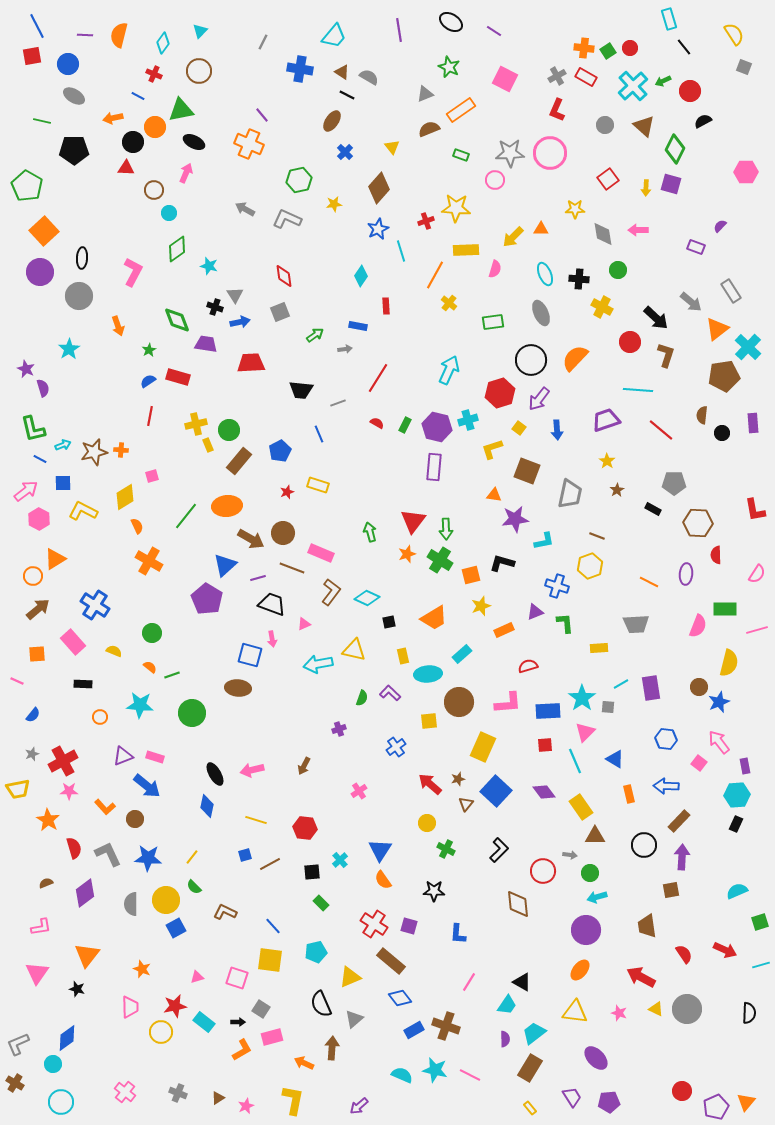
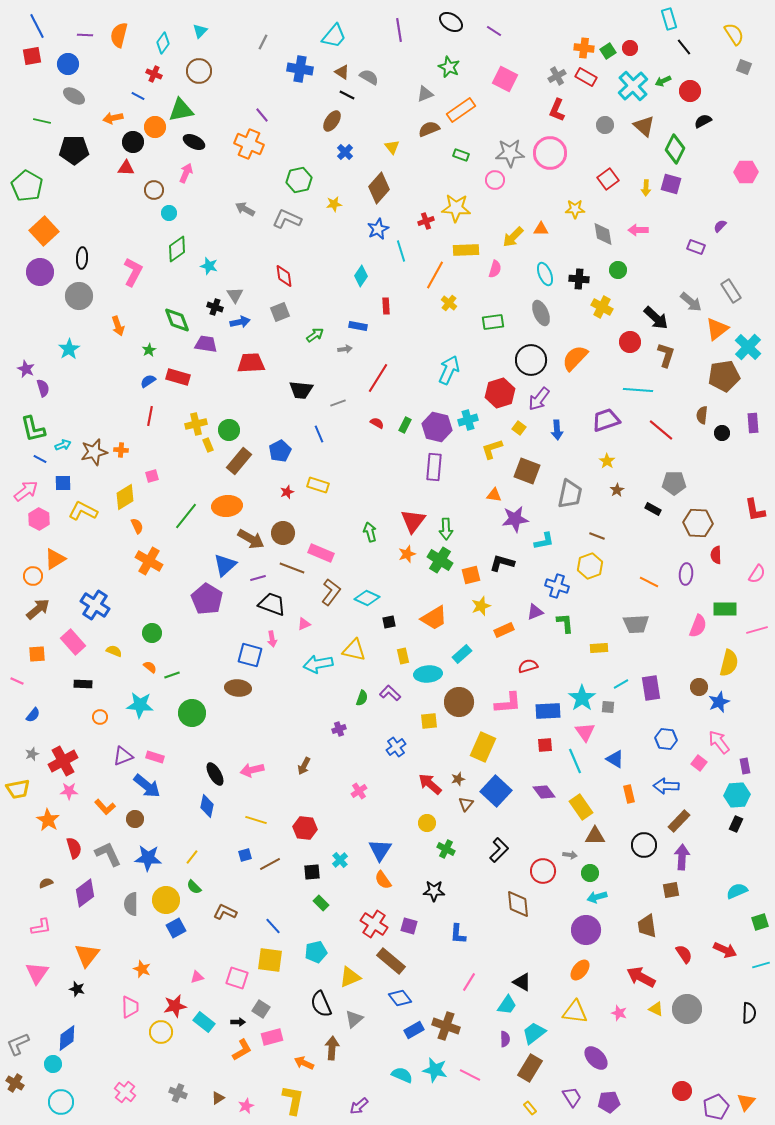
pink triangle at (585, 732): rotated 20 degrees counterclockwise
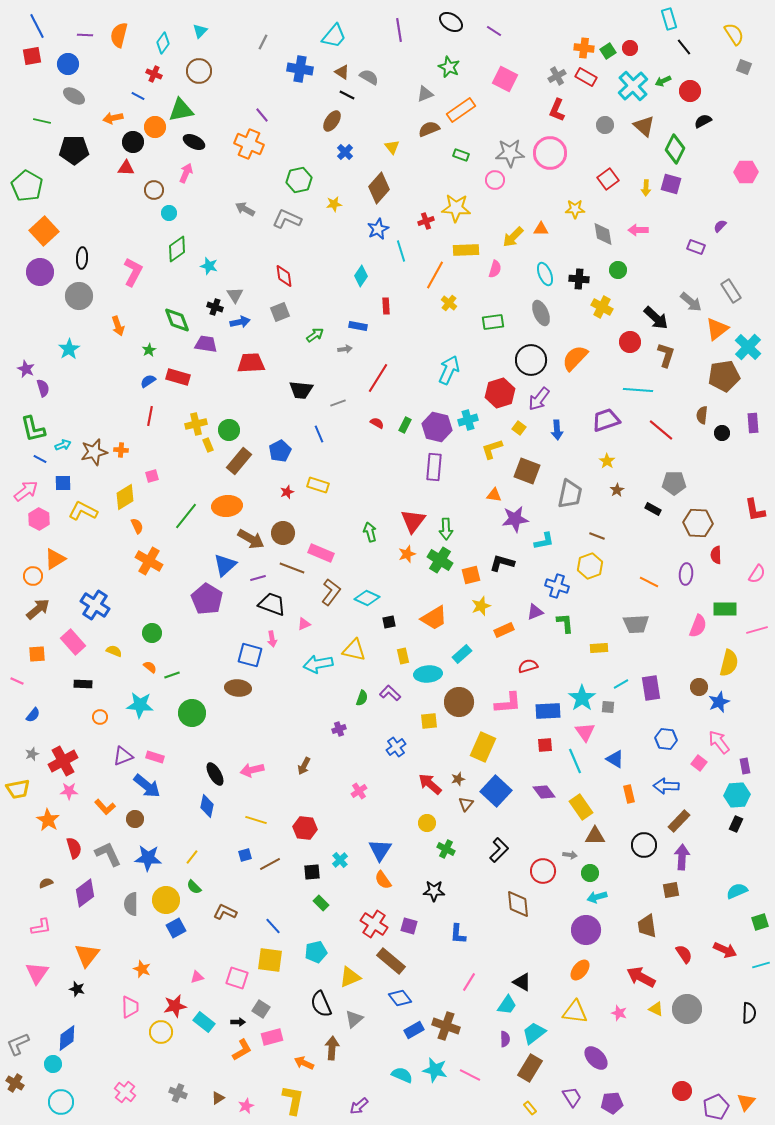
purple pentagon at (609, 1102): moved 3 px right, 1 px down
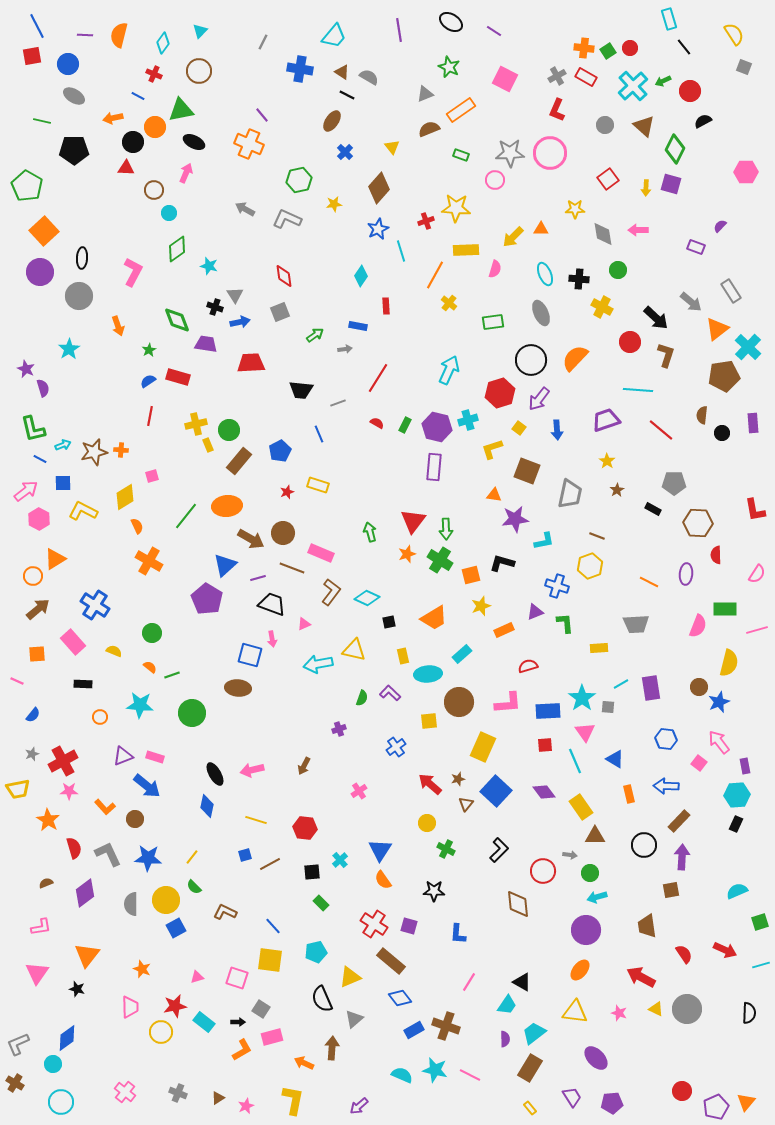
black semicircle at (321, 1004): moved 1 px right, 5 px up
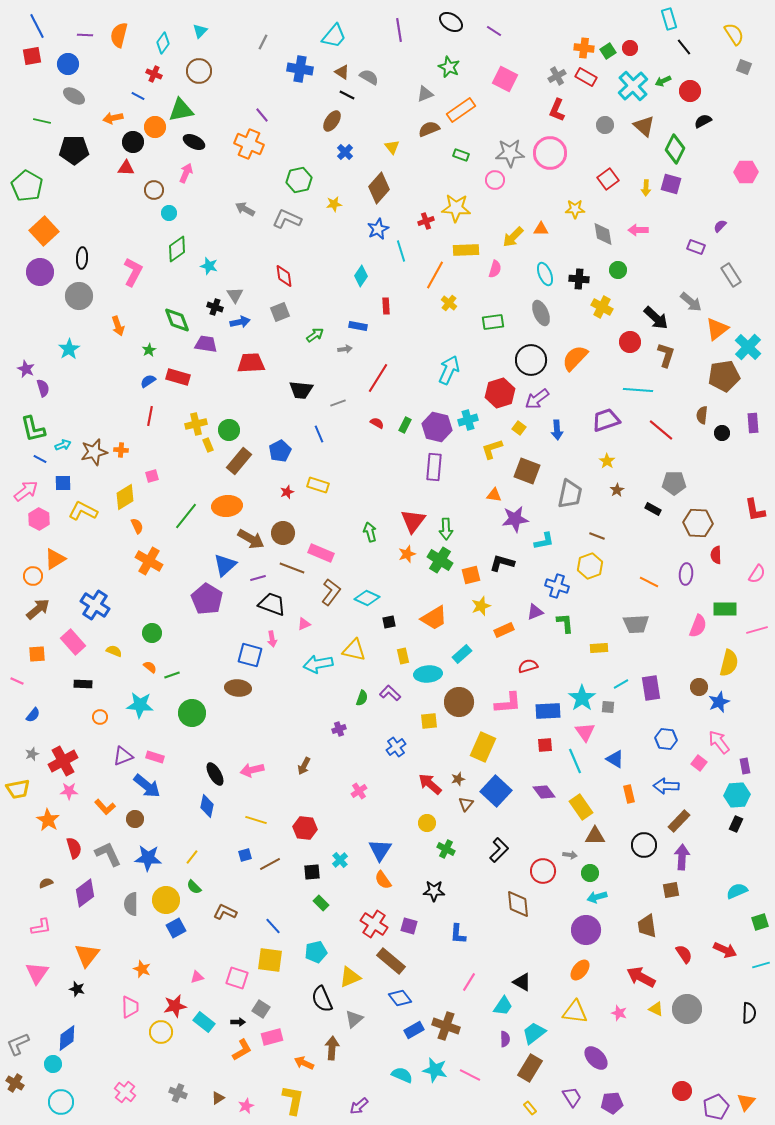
gray rectangle at (731, 291): moved 16 px up
purple arrow at (539, 399): moved 2 px left; rotated 15 degrees clockwise
cyan trapezoid at (507, 1005): moved 4 px left, 1 px down
